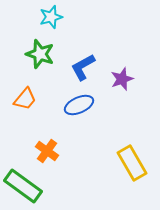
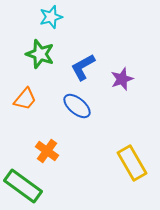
blue ellipse: moved 2 px left, 1 px down; rotated 64 degrees clockwise
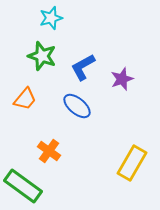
cyan star: moved 1 px down
green star: moved 2 px right, 2 px down
orange cross: moved 2 px right
yellow rectangle: rotated 60 degrees clockwise
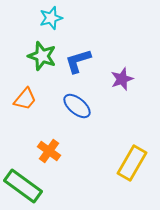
blue L-shape: moved 5 px left, 6 px up; rotated 12 degrees clockwise
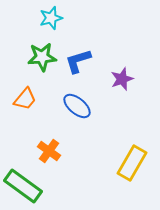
green star: moved 1 px down; rotated 24 degrees counterclockwise
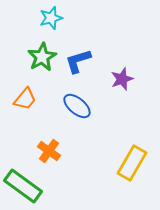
green star: rotated 24 degrees counterclockwise
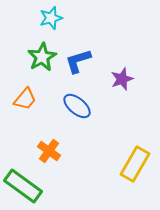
yellow rectangle: moved 3 px right, 1 px down
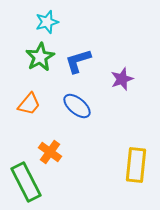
cyan star: moved 4 px left, 4 px down
green star: moved 2 px left
orange trapezoid: moved 4 px right, 5 px down
orange cross: moved 1 px right, 1 px down
yellow rectangle: moved 1 px right, 1 px down; rotated 24 degrees counterclockwise
green rectangle: moved 3 px right, 4 px up; rotated 27 degrees clockwise
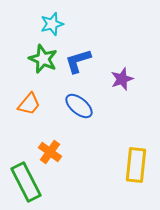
cyan star: moved 5 px right, 2 px down
green star: moved 3 px right, 2 px down; rotated 20 degrees counterclockwise
blue ellipse: moved 2 px right
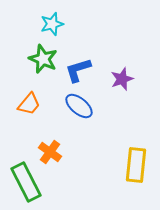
blue L-shape: moved 9 px down
